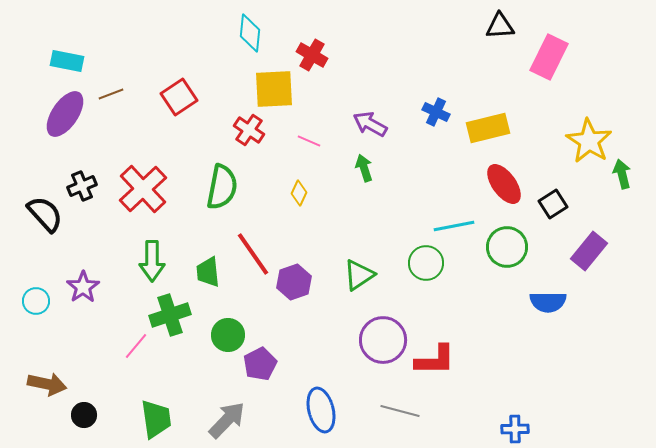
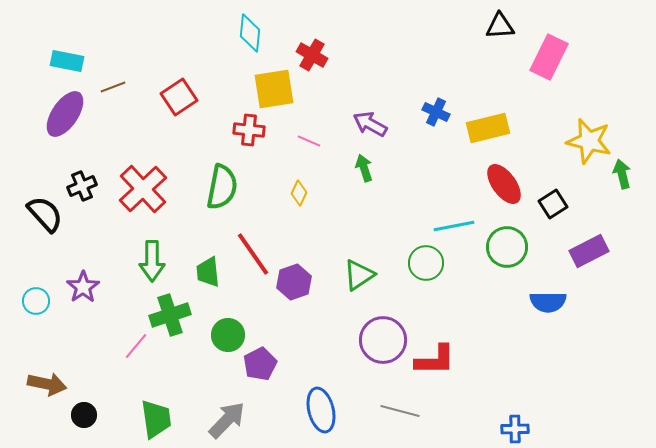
yellow square at (274, 89): rotated 6 degrees counterclockwise
brown line at (111, 94): moved 2 px right, 7 px up
red cross at (249, 130): rotated 28 degrees counterclockwise
yellow star at (589, 141): rotated 18 degrees counterclockwise
purple rectangle at (589, 251): rotated 24 degrees clockwise
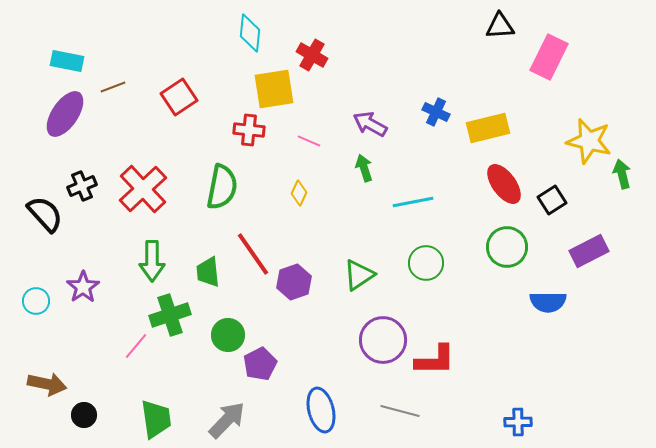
black square at (553, 204): moved 1 px left, 4 px up
cyan line at (454, 226): moved 41 px left, 24 px up
blue cross at (515, 429): moved 3 px right, 7 px up
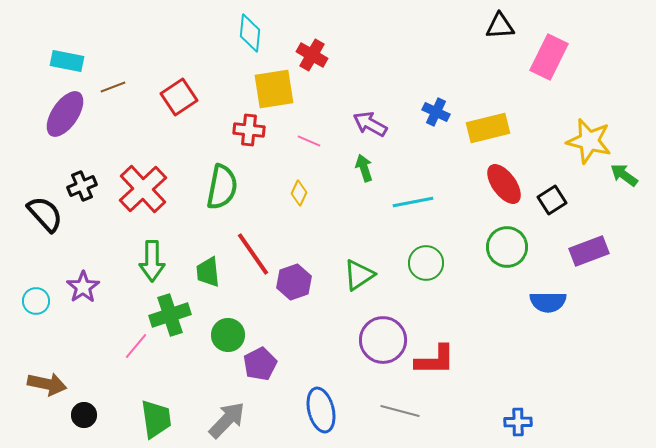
green arrow at (622, 174): moved 2 px right, 1 px down; rotated 40 degrees counterclockwise
purple rectangle at (589, 251): rotated 6 degrees clockwise
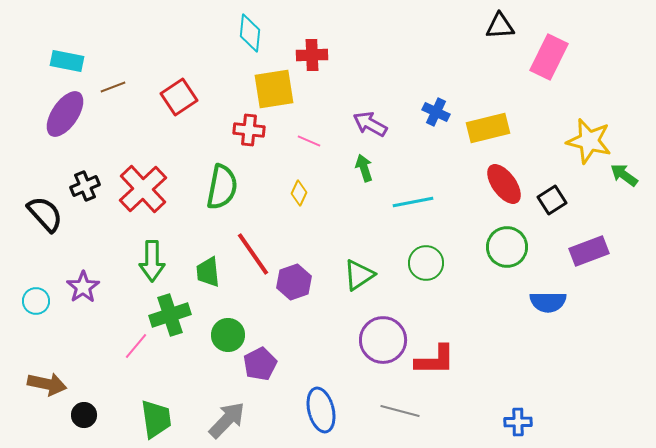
red cross at (312, 55): rotated 32 degrees counterclockwise
black cross at (82, 186): moved 3 px right
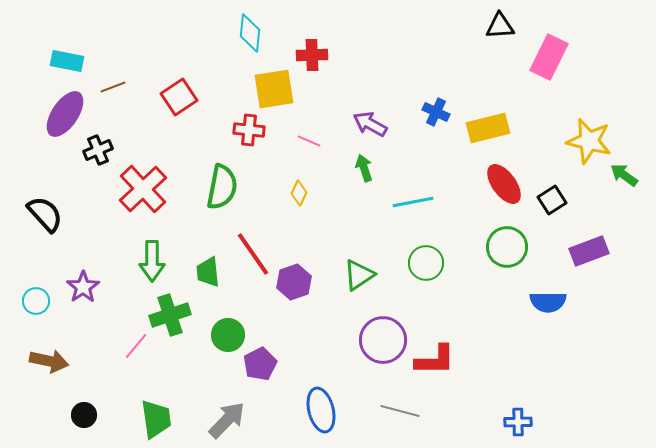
black cross at (85, 186): moved 13 px right, 36 px up
brown arrow at (47, 384): moved 2 px right, 23 px up
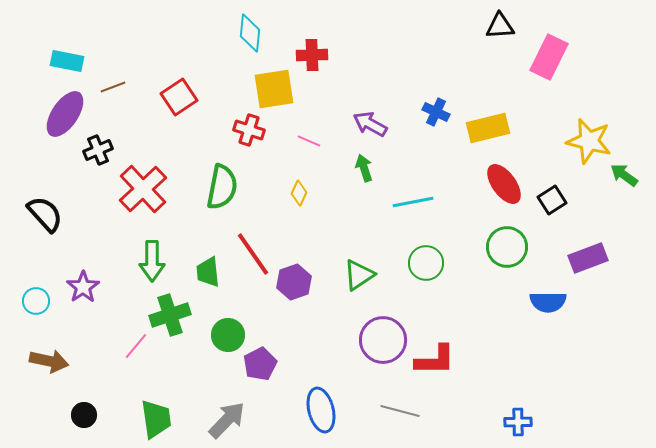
red cross at (249, 130): rotated 12 degrees clockwise
purple rectangle at (589, 251): moved 1 px left, 7 px down
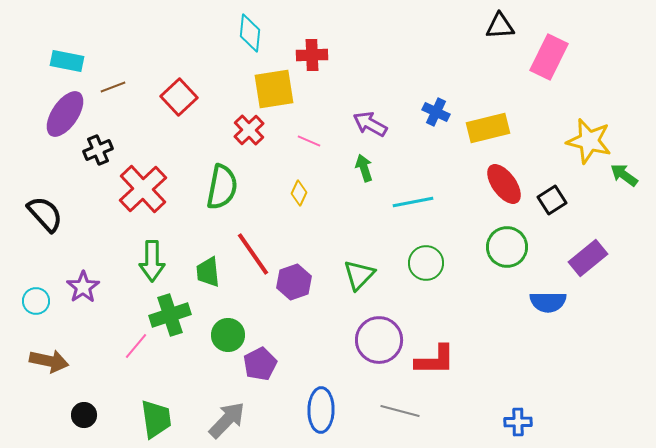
red square at (179, 97): rotated 9 degrees counterclockwise
red cross at (249, 130): rotated 28 degrees clockwise
purple rectangle at (588, 258): rotated 18 degrees counterclockwise
green triangle at (359, 275): rotated 12 degrees counterclockwise
purple circle at (383, 340): moved 4 px left
blue ellipse at (321, 410): rotated 15 degrees clockwise
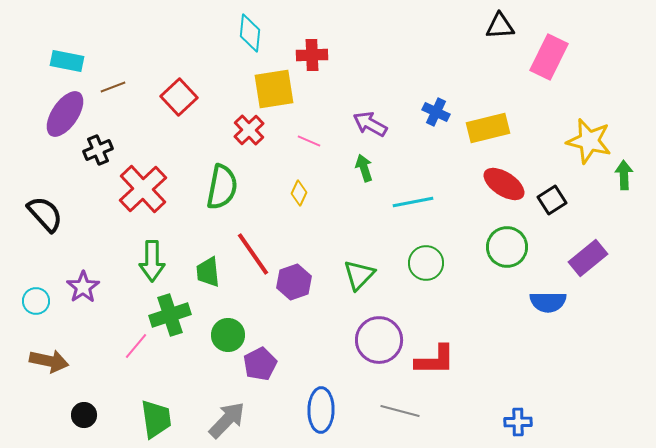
green arrow at (624, 175): rotated 52 degrees clockwise
red ellipse at (504, 184): rotated 21 degrees counterclockwise
